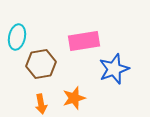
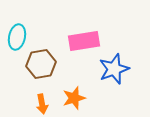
orange arrow: moved 1 px right
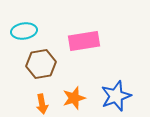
cyan ellipse: moved 7 px right, 6 px up; rotated 70 degrees clockwise
blue star: moved 2 px right, 27 px down
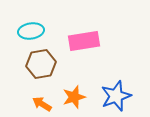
cyan ellipse: moved 7 px right
orange star: moved 1 px up
orange arrow: rotated 132 degrees clockwise
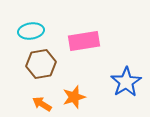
blue star: moved 10 px right, 14 px up; rotated 12 degrees counterclockwise
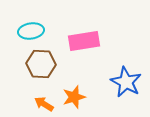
brown hexagon: rotated 12 degrees clockwise
blue star: rotated 12 degrees counterclockwise
orange arrow: moved 2 px right
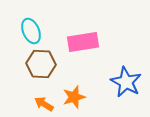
cyan ellipse: rotated 75 degrees clockwise
pink rectangle: moved 1 px left, 1 px down
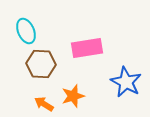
cyan ellipse: moved 5 px left
pink rectangle: moved 4 px right, 6 px down
orange star: moved 1 px left, 1 px up
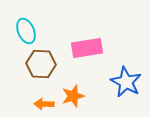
orange arrow: rotated 30 degrees counterclockwise
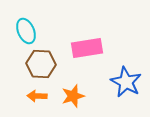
orange arrow: moved 7 px left, 8 px up
